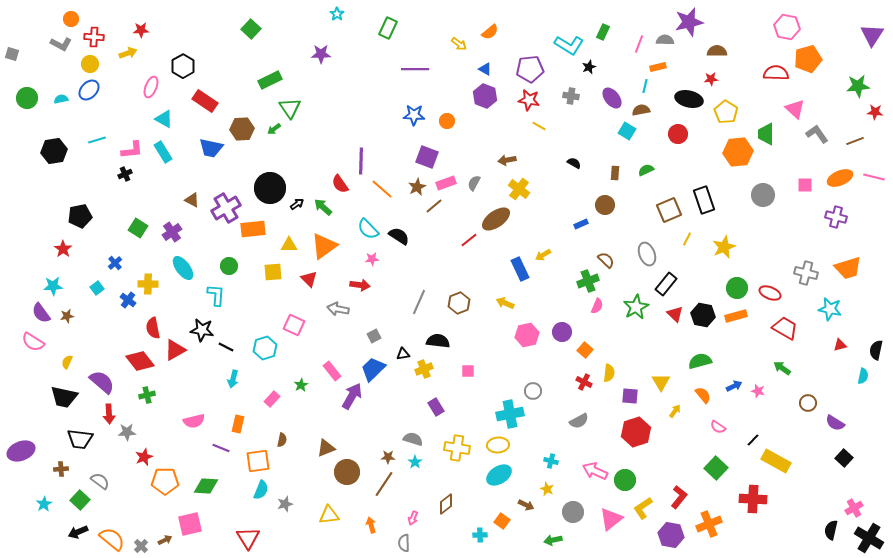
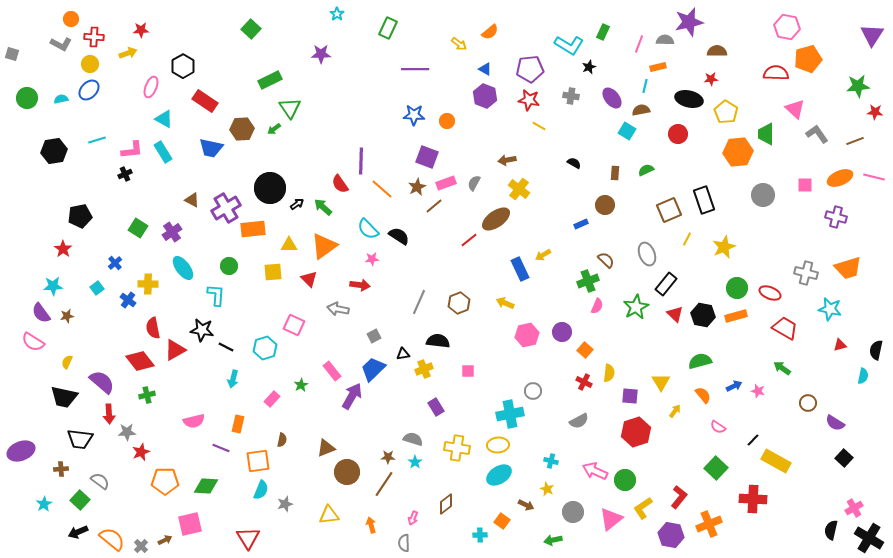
red star at (144, 457): moved 3 px left, 5 px up
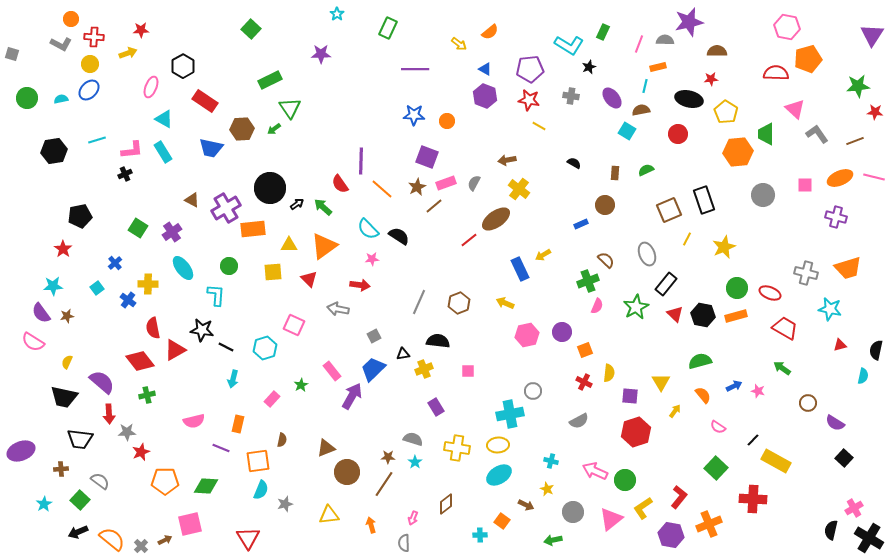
orange square at (585, 350): rotated 28 degrees clockwise
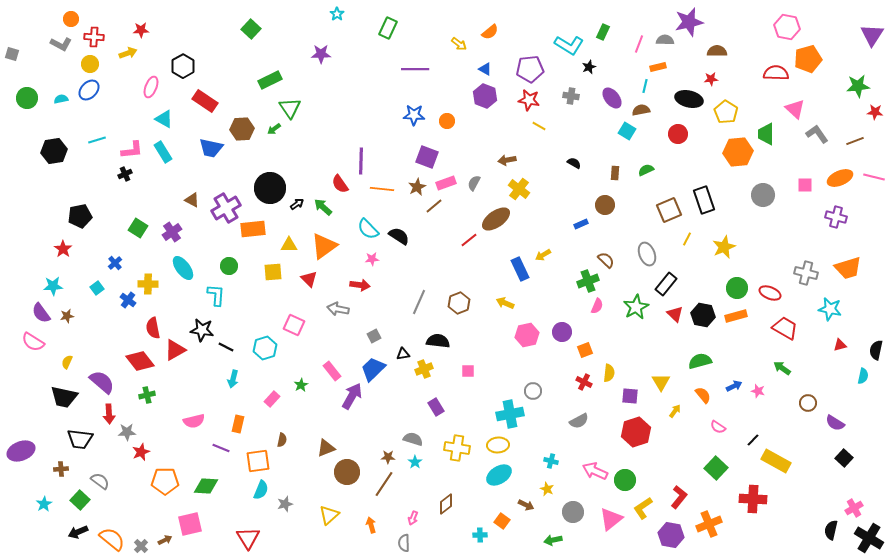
orange line at (382, 189): rotated 35 degrees counterclockwise
yellow triangle at (329, 515): rotated 35 degrees counterclockwise
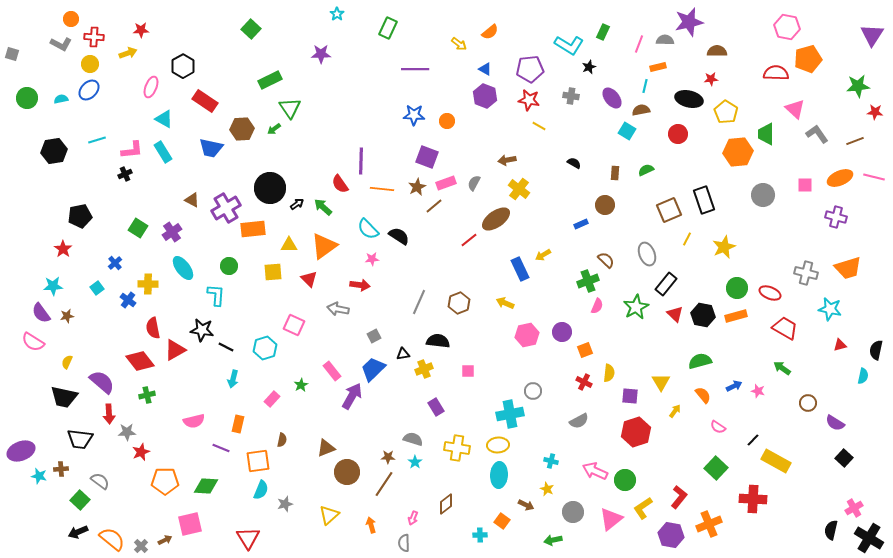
cyan ellipse at (499, 475): rotated 55 degrees counterclockwise
cyan star at (44, 504): moved 5 px left, 28 px up; rotated 28 degrees counterclockwise
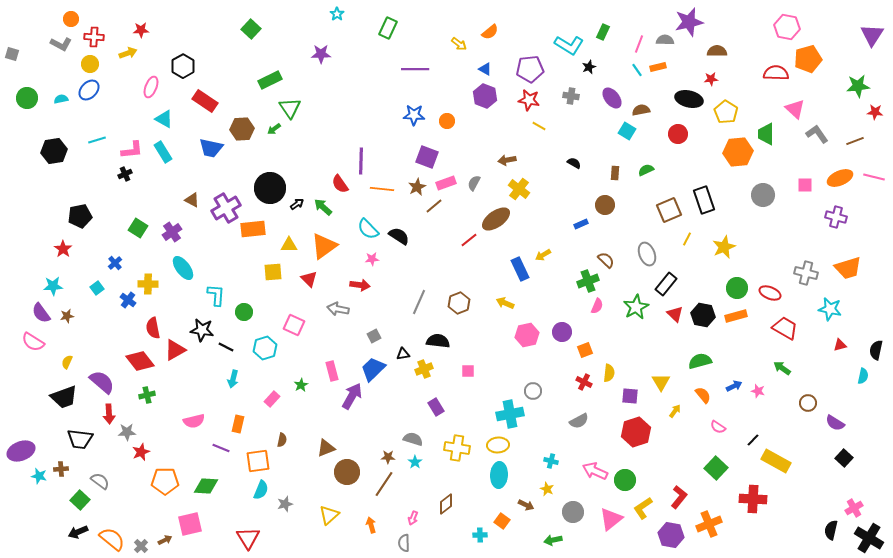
cyan line at (645, 86): moved 8 px left, 16 px up; rotated 48 degrees counterclockwise
green circle at (229, 266): moved 15 px right, 46 px down
pink rectangle at (332, 371): rotated 24 degrees clockwise
black trapezoid at (64, 397): rotated 32 degrees counterclockwise
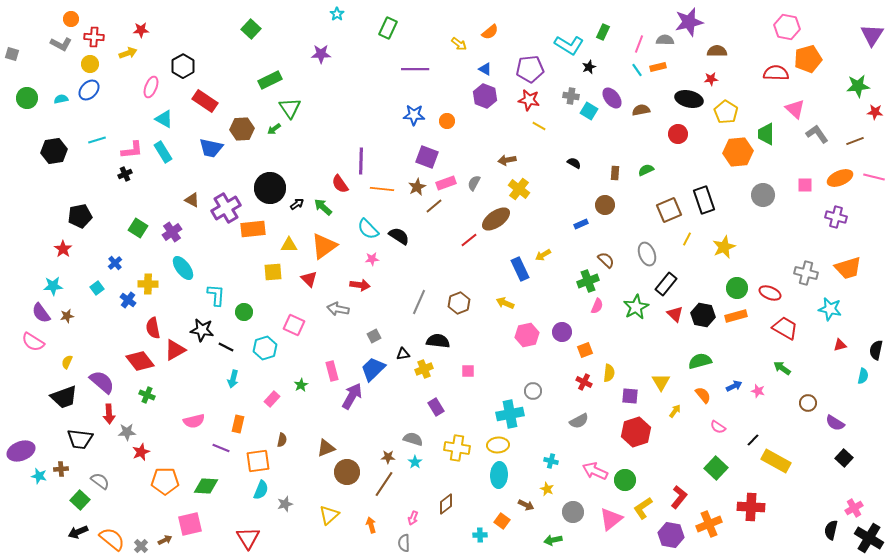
cyan square at (627, 131): moved 38 px left, 20 px up
green cross at (147, 395): rotated 35 degrees clockwise
red cross at (753, 499): moved 2 px left, 8 px down
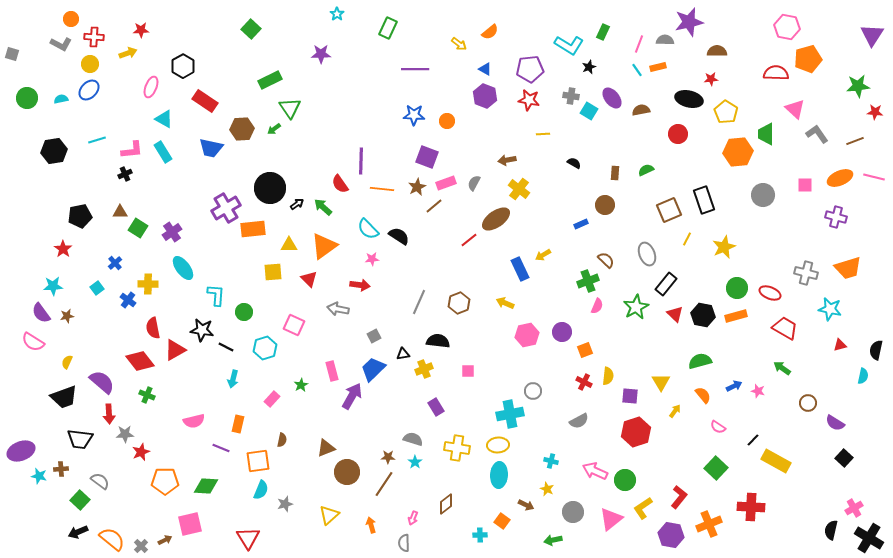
yellow line at (539, 126): moved 4 px right, 8 px down; rotated 32 degrees counterclockwise
brown triangle at (192, 200): moved 72 px left, 12 px down; rotated 28 degrees counterclockwise
yellow semicircle at (609, 373): moved 1 px left, 3 px down
gray star at (127, 432): moved 2 px left, 2 px down
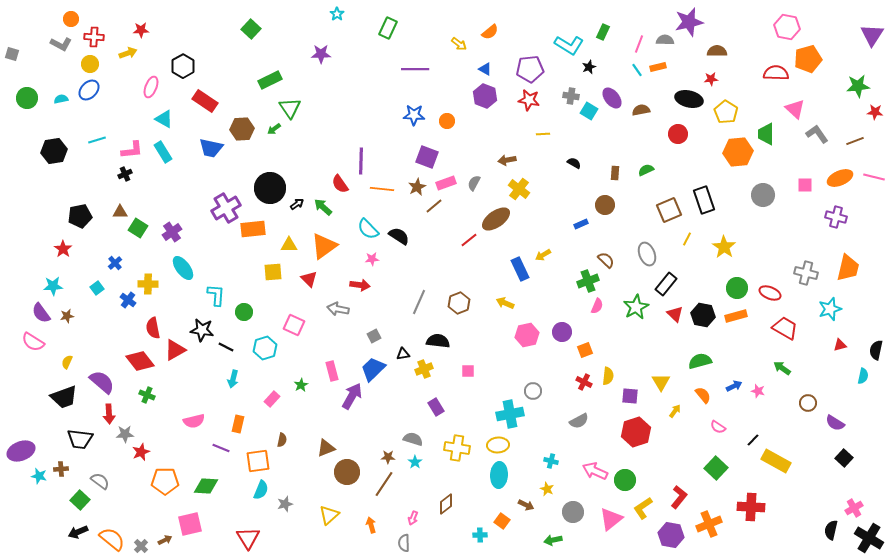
yellow star at (724, 247): rotated 15 degrees counterclockwise
orange trapezoid at (848, 268): rotated 60 degrees counterclockwise
cyan star at (830, 309): rotated 30 degrees counterclockwise
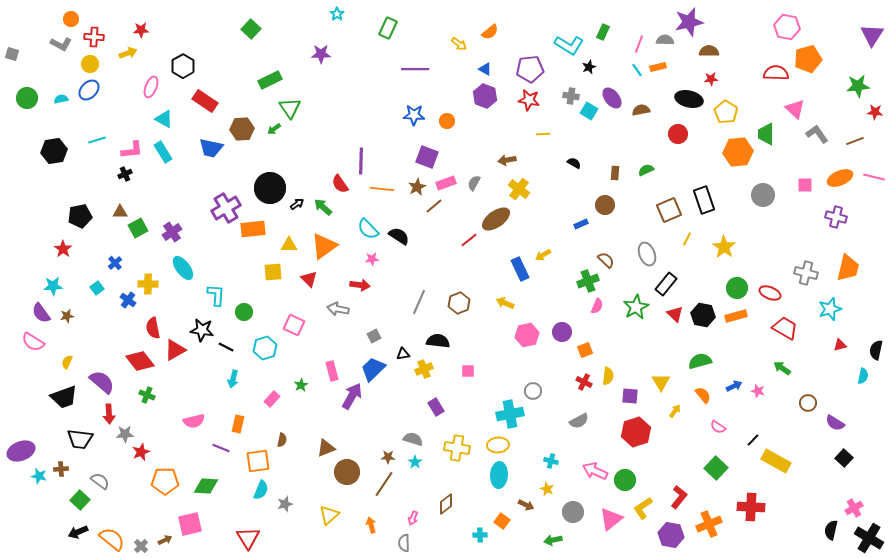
brown semicircle at (717, 51): moved 8 px left
green square at (138, 228): rotated 30 degrees clockwise
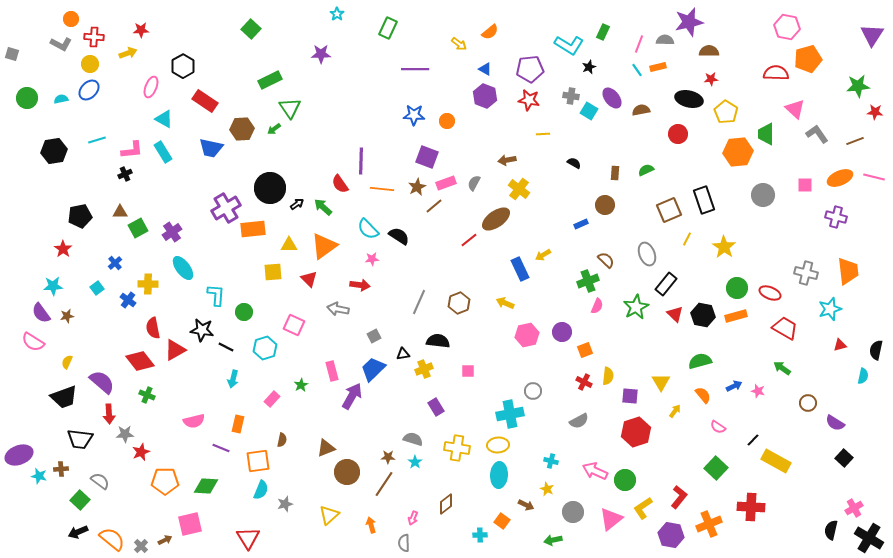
orange trapezoid at (848, 268): moved 3 px down; rotated 20 degrees counterclockwise
purple ellipse at (21, 451): moved 2 px left, 4 px down
